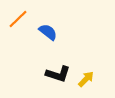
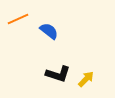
orange line: rotated 20 degrees clockwise
blue semicircle: moved 1 px right, 1 px up
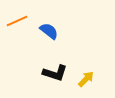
orange line: moved 1 px left, 2 px down
black L-shape: moved 3 px left, 1 px up
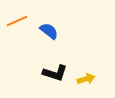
yellow arrow: rotated 30 degrees clockwise
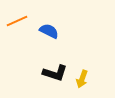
blue semicircle: rotated 12 degrees counterclockwise
yellow arrow: moved 4 px left; rotated 126 degrees clockwise
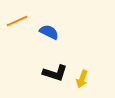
blue semicircle: moved 1 px down
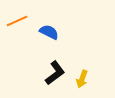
black L-shape: rotated 55 degrees counterclockwise
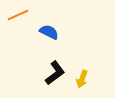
orange line: moved 1 px right, 6 px up
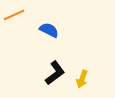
orange line: moved 4 px left
blue semicircle: moved 2 px up
